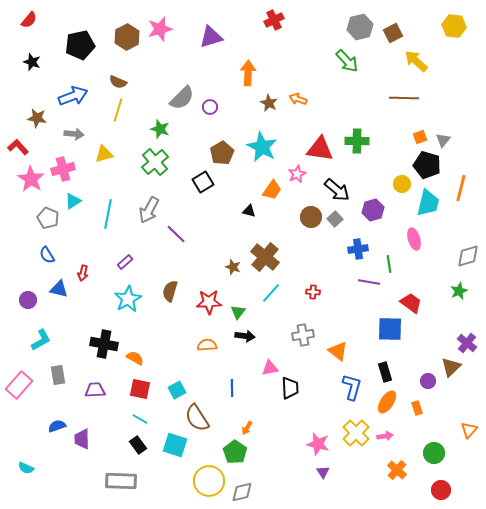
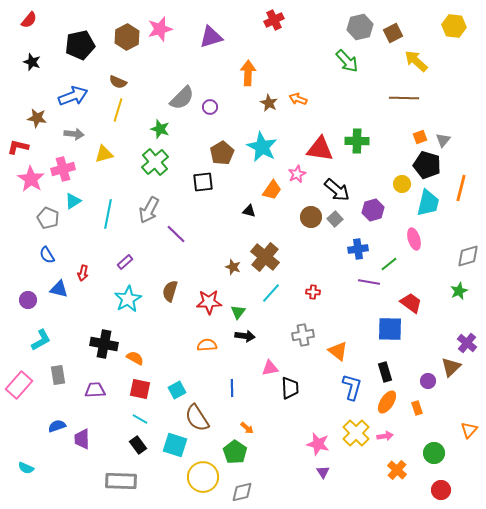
red L-shape at (18, 147): rotated 35 degrees counterclockwise
black square at (203, 182): rotated 25 degrees clockwise
green line at (389, 264): rotated 60 degrees clockwise
orange arrow at (247, 428): rotated 80 degrees counterclockwise
yellow circle at (209, 481): moved 6 px left, 4 px up
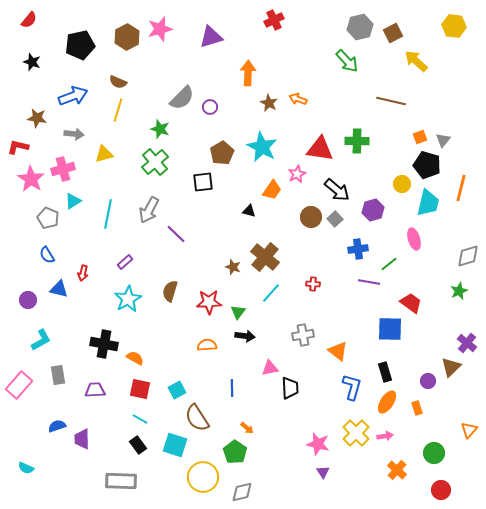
brown line at (404, 98): moved 13 px left, 3 px down; rotated 12 degrees clockwise
red cross at (313, 292): moved 8 px up
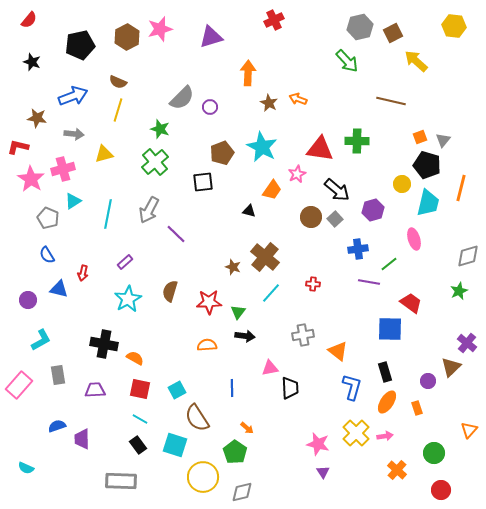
brown pentagon at (222, 153): rotated 10 degrees clockwise
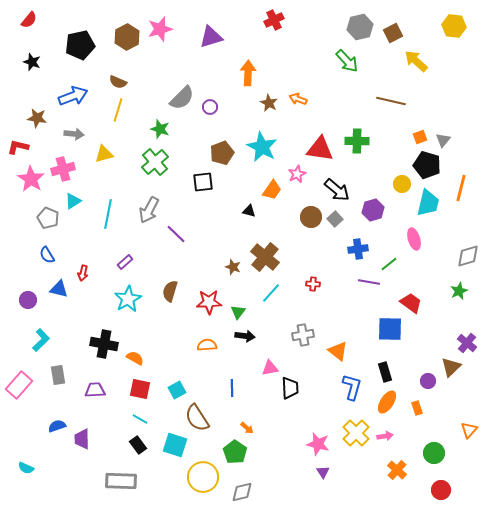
cyan L-shape at (41, 340): rotated 15 degrees counterclockwise
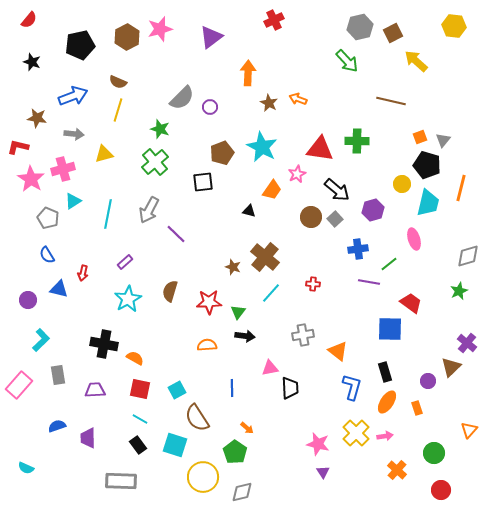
purple triangle at (211, 37): rotated 20 degrees counterclockwise
purple trapezoid at (82, 439): moved 6 px right, 1 px up
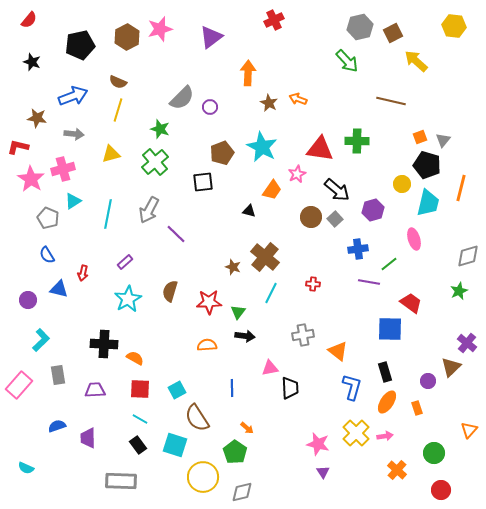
yellow triangle at (104, 154): moved 7 px right
cyan line at (271, 293): rotated 15 degrees counterclockwise
black cross at (104, 344): rotated 8 degrees counterclockwise
red square at (140, 389): rotated 10 degrees counterclockwise
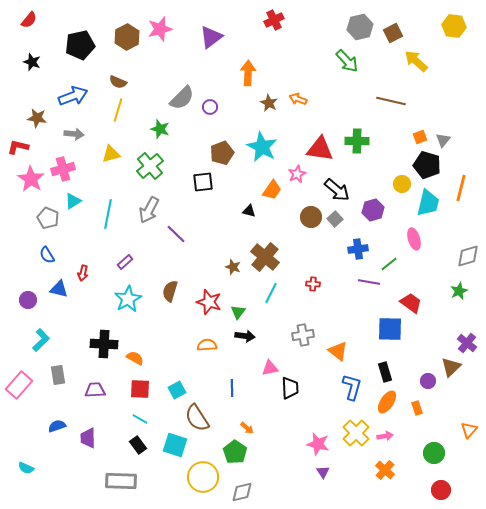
green cross at (155, 162): moved 5 px left, 4 px down
red star at (209, 302): rotated 20 degrees clockwise
orange cross at (397, 470): moved 12 px left
